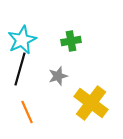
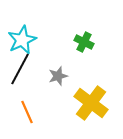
green cross: moved 13 px right, 1 px down; rotated 36 degrees clockwise
black line: rotated 12 degrees clockwise
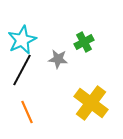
green cross: rotated 36 degrees clockwise
black line: moved 2 px right, 1 px down
gray star: moved 17 px up; rotated 24 degrees clockwise
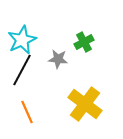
yellow cross: moved 6 px left, 1 px down
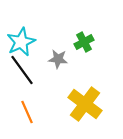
cyan star: moved 1 px left, 2 px down
black line: rotated 64 degrees counterclockwise
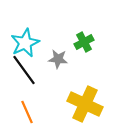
cyan star: moved 4 px right, 1 px down
black line: moved 2 px right
yellow cross: rotated 12 degrees counterclockwise
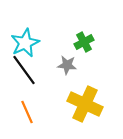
gray star: moved 9 px right, 6 px down
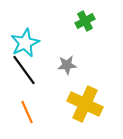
green cross: moved 1 px right, 21 px up
gray star: rotated 12 degrees counterclockwise
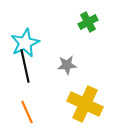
green cross: moved 3 px right, 1 px down
black line: moved 1 px right, 4 px up; rotated 24 degrees clockwise
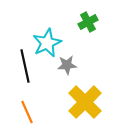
cyan star: moved 22 px right
yellow cross: moved 2 px up; rotated 20 degrees clockwise
